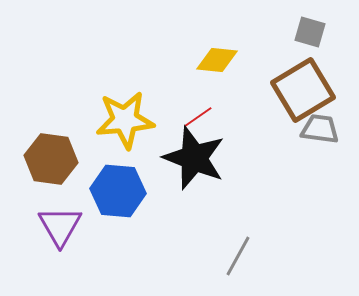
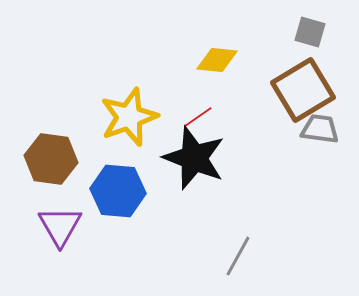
yellow star: moved 4 px right, 3 px up; rotated 14 degrees counterclockwise
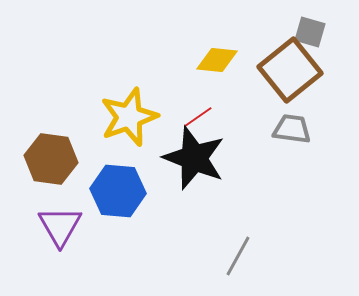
brown square: moved 13 px left, 20 px up; rotated 8 degrees counterclockwise
gray trapezoid: moved 28 px left
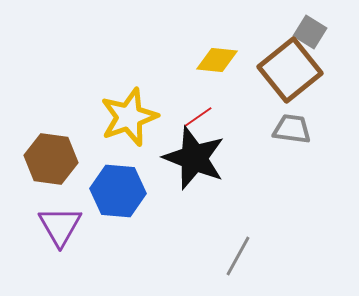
gray square: rotated 16 degrees clockwise
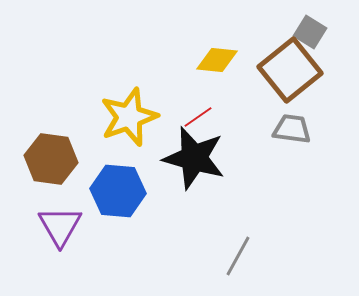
black star: rotated 6 degrees counterclockwise
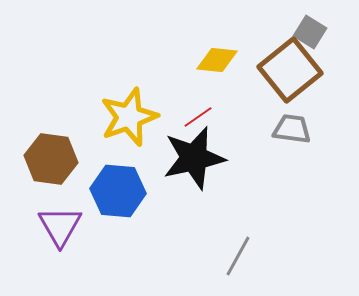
black star: rotated 28 degrees counterclockwise
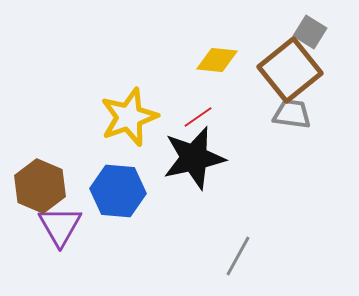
gray trapezoid: moved 15 px up
brown hexagon: moved 11 px left, 27 px down; rotated 15 degrees clockwise
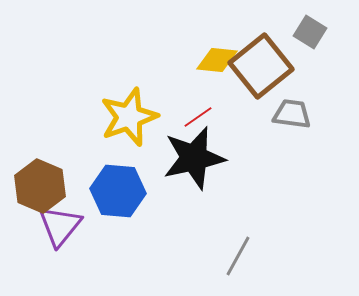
brown square: moved 29 px left, 4 px up
purple triangle: rotated 9 degrees clockwise
